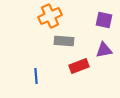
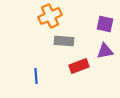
purple square: moved 1 px right, 4 px down
purple triangle: moved 1 px right, 1 px down
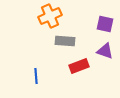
gray rectangle: moved 1 px right
purple triangle: rotated 30 degrees clockwise
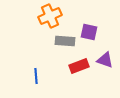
purple square: moved 16 px left, 8 px down
purple triangle: moved 9 px down
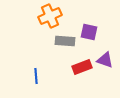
red rectangle: moved 3 px right, 1 px down
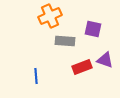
purple square: moved 4 px right, 3 px up
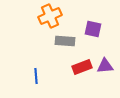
purple triangle: moved 6 px down; rotated 24 degrees counterclockwise
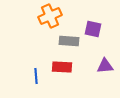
gray rectangle: moved 4 px right
red rectangle: moved 20 px left; rotated 24 degrees clockwise
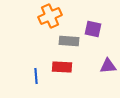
purple triangle: moved 3 px right
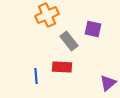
orange cross: moved 3 px left, 1 px up
gray rectangle: rotated 48 degrees clockwise
purple triangle: moved 17 px down; rotated 36 degrees counterclockwise
